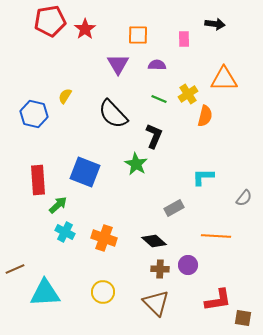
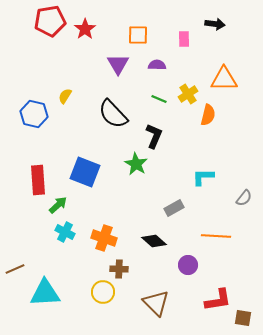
orange semicircle: moved 3 px right, 1 px up
brown cross: moved 41 px left
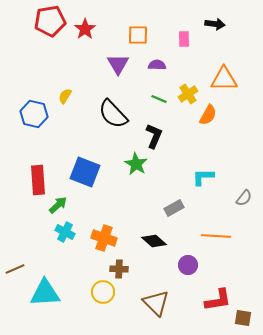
orange semicircle: rotated 15 degrees clockwise
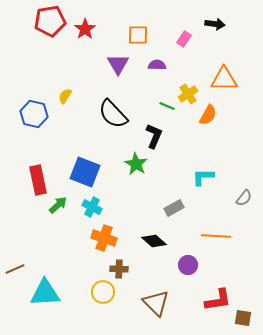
pink rectangle: rotated 35 degrees clockwise
green line: moved 8 px right, 7 px down
red rectangle: rotated 8 degrees counterclockwise
cyan cross: moved 27 px right, 25 px up
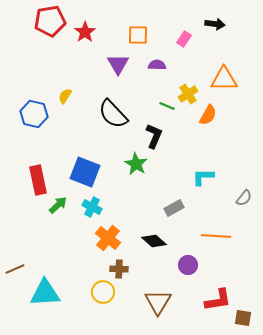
red star: moved 3 px down
orange cross: moved 4 px right; rotated 20 degrees clockwise
brown triangle: moved 2 px right, 1 px up; rotated 16 degrees clockwise
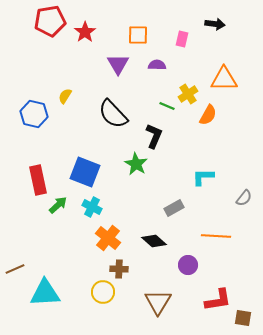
pink rectangle: moved 2 px left; rotated 21 degrees counterclockwise
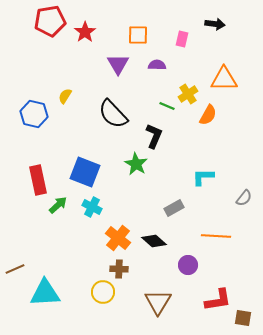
orange cross: moved 10 px right
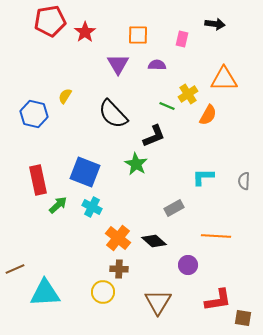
black L-shape: rotated 45 degrees clockwise
gray semicircle: moved 17 px up; rotated 144 degrees clockwise
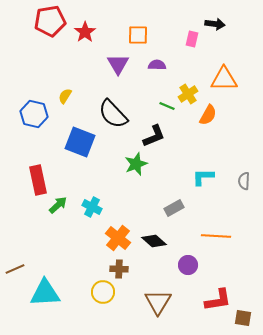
pink rectangle: moved 10 px right
green star: rotated 20 degrees clockwise
blue square: moved 5 px left, 30 px up
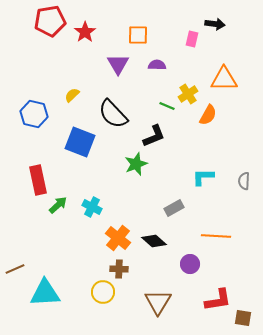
yellow semicircle: moved 7 px right, 1 px up; rotated 14 degrees clockwise
purple circle: moved 2 px right, 1 px up
